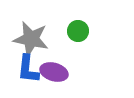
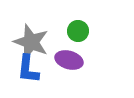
gray star: moved 3 px down; rotated 9 degrees clockwise
purple ellipse: moved 15 px right, 12 px up
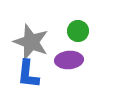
purple ellipse: rotated 20 degrees counterclockwise
blue L-shape: moved 5 px down
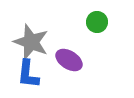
green circle: moved 19 px right, 9 px up
purple ellipse: rotated 36 degrees clockwise
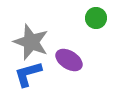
green circle: moved 1 px left, 4 px up
blue L-shape: rotated 68 degrees clockwise
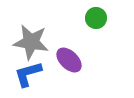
gray star: rotated 12 degrees counterclockwise
purple ellipse: rotated 12 degrees clockwise
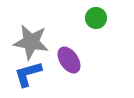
purple ellipse: rotated 12 degrees clockwise
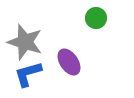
gray star: moved 6 px left; rotated 9 degrees clockwise
purple ellipse: moved 2 px down
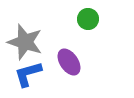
green circle: moved 8 px left, 1 px down
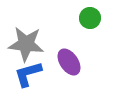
green circle: moved 2 px right, 1 px up
gray star: moved 1 px right, 2 px down; rotated 12 degrees counterclockwise
